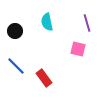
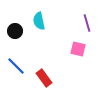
cyan semicircle: moved 8 px left, 1 px up
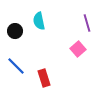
pink square: rotated 35 degrees clockwise
red rectangle: rotated 18 degrees clockwise
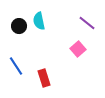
purple line: rotated 36 degrees counterclockwise
black circle: moved 4 px right, 5 px up
blue line: rotated 12 degrees clockwise
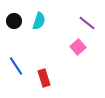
cyan semicircle: rotated 150 degrees counterclockwise
black circle: moved 5 px left, 5 px up
pink square: moved 2 px up
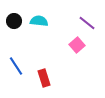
cyan semicircle: rotated 102 degrees counterclockwise
pink square: moved 1 px left, 2 px up
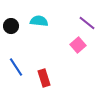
black circle: moved 3 px left, 5 px down
pink square: moved 1 px right
blue line: moved 1 px down
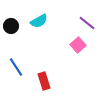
cyan semicircle: rotated 144 degrees clockwise
red rectangle: moved 3 px down
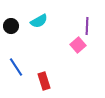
purple line: moved 3 px down; rotated 54 degrees clockwise
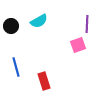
purple line: moved 2 px up
pink square: rotated 21 degrees clockwise
blue line: rotated 18 degrees clockwise
